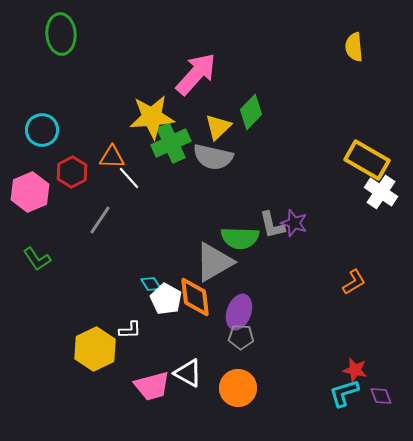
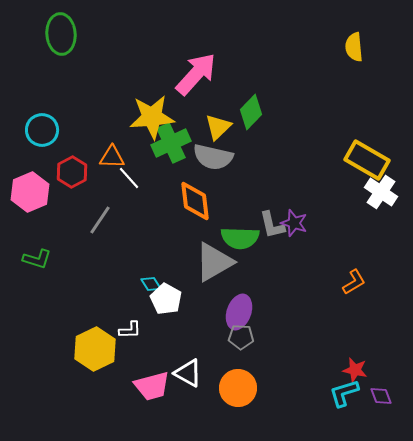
green L-shape: rotated 40 degrees counterclockwise
orange diamond: moved 96 px up
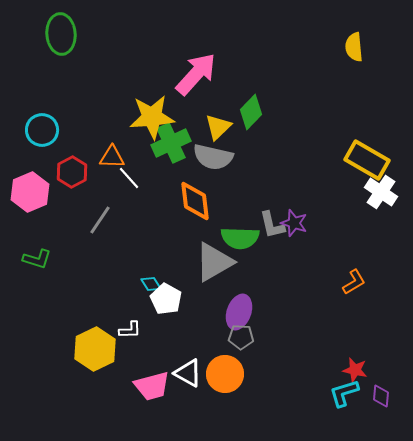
orange circle: moved 13 px left, 14 px up
purple diamond: rotated 25 degrees clockwise
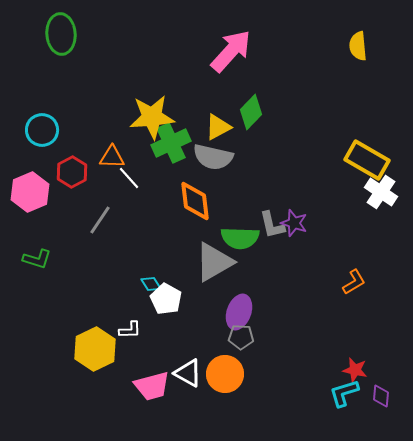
yellow semicircle: moved 4 px right, 1 px up
pink arrow: moved 35 px right, 23 px up
yellow triangle: rotated 16 degrees clockwise
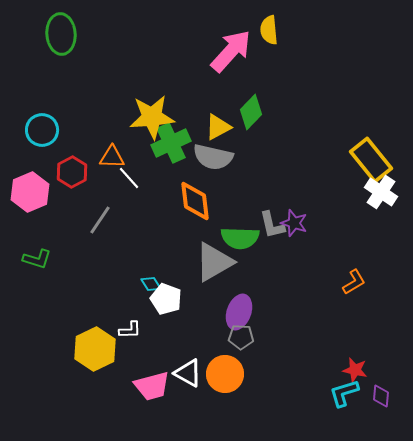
yellow semicircle: moved 89 px left, 16 px up
yellow rectangle: moved 4 px right; rotated 21 degrees clockwise
white pentagon: rotated 8 degrees counterclockwise
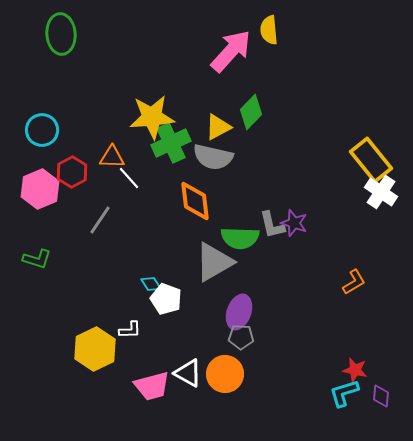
pink hexagon: moved 10 px right, 3 px up
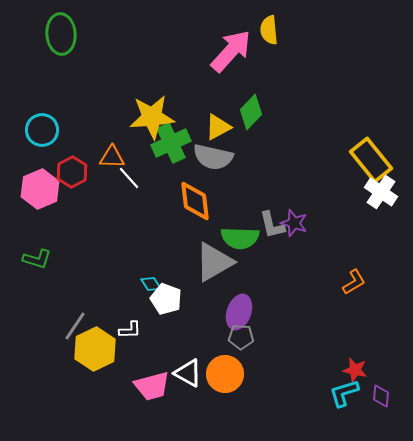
gray line: moved 25 px left, 106 px down
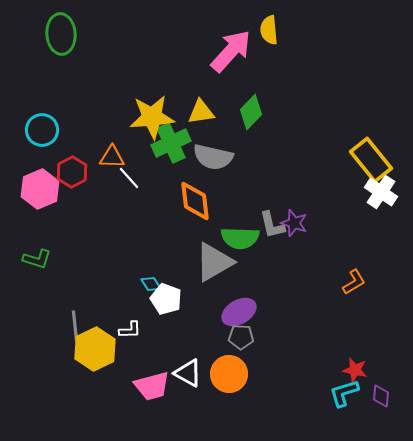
yellow triangle: moved 17 px left, 15 px up; rotated 20 degrees clockwise
purple ellipse: rotated 40 degrees clockwise
gray line: rotated 40 degrees counterclockwise
orange circle: moved 4 px right
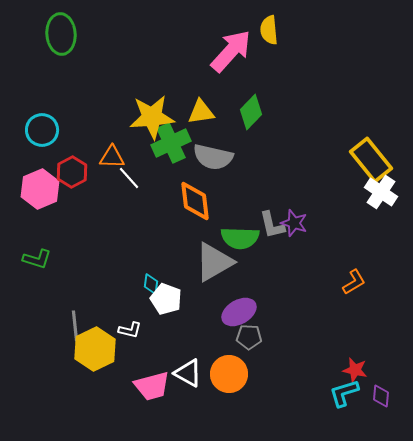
cyan diamond: rotated 40 degrees clockwise
white L-shape: rotated 15 degrees clockwise
gray pentagon: moved 8 px right
